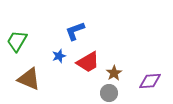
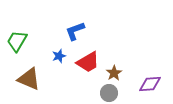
purple diamond: moved 3 px down
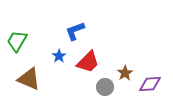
blue star: rotated 16 degrees counterclockwise
red trapezoid: rotated 15 degrees counterclockwise
brown star: moved 11 px right
gray circle: moved 4 px left, 6 px up
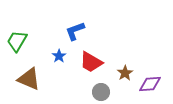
red trapezoid: moved 3 px right; rotated 75 degrees clockwise
gray circle: moved 4 px left, 5 px down
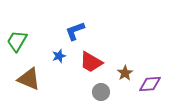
blue star: rotated 16 degrees clockwise
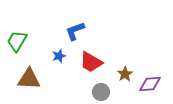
brown star: moved 1 px down
brown triangle: rotated 20 degrees counterclockwise
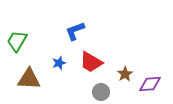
blue star: moved 7 px down
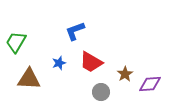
green trapezoid: moved 1 px left, 1 px down
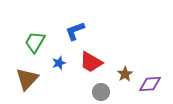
green trapezoid: moved 19 px right
brown triangle: moved 2 px left; rotated 50 degrees counterclockwise
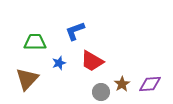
green trapezoid: rotated 60 degrees clockwise
red trapezoid: moved 1 px right, 1 px up
brown star: moved 3 px left, 10 px down
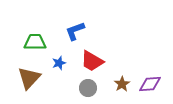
brown triangle: moved 2 px right, 1 px up
gray circle: moved 13 px left, 4 px up
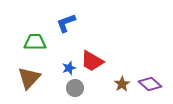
blue L-shape: moved 9 px left, 8 px up
blue star: moved 10 px right, 5 px down
purple diamond: rotated 45 degrees clockwise
gray circle: moved 13 px left
